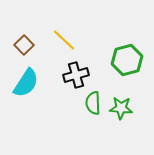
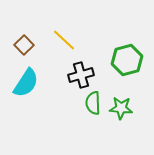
black cross: moved 5 px right
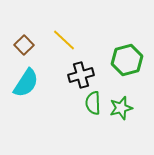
green star: rotated 20 degrees counterclockwise
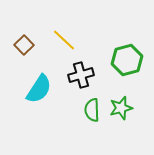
cyan semicircle: moved 13 px right, 6 px down
green semicircle: moved 1 px left, 7 px down
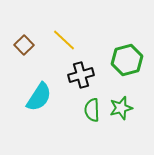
cyan semicircle: moved 8 px down
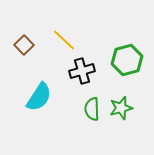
black cross: moved 1 px right, 4 px up
green semicircle: moved 1 px up
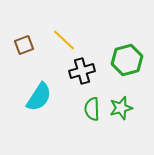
brown square: rotated 24 degrees clockwise
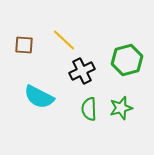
brown square: rotated 24 degrees clockwise
black cross: rotated 10 degrees counterclockwise
cyan semicircle: rotated 84 degrees clockwise
green semicircle: moved 3 px left
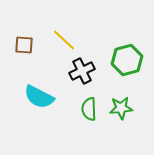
green star: rotated 10 degrees clockwise
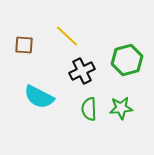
yellow line: moved 3 px right, 4 px up
